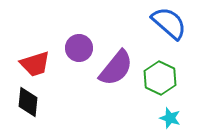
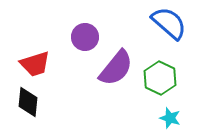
purple circle: moved 6 px right, 11 px up
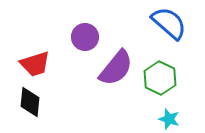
black diamond: moved 2 px right
cyan star: moved 1 px left, 1 px down
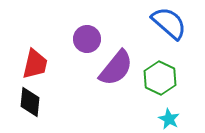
purple circle: moved 2 px right, 2 px down
red trapezoid: rotated 60 degrees counterclockwise
cyan star: rotated 10 degrees clockwise
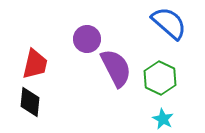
purple semicircle: rotated 66 degrees counterclockwise
cyan star: moved 6 px left
